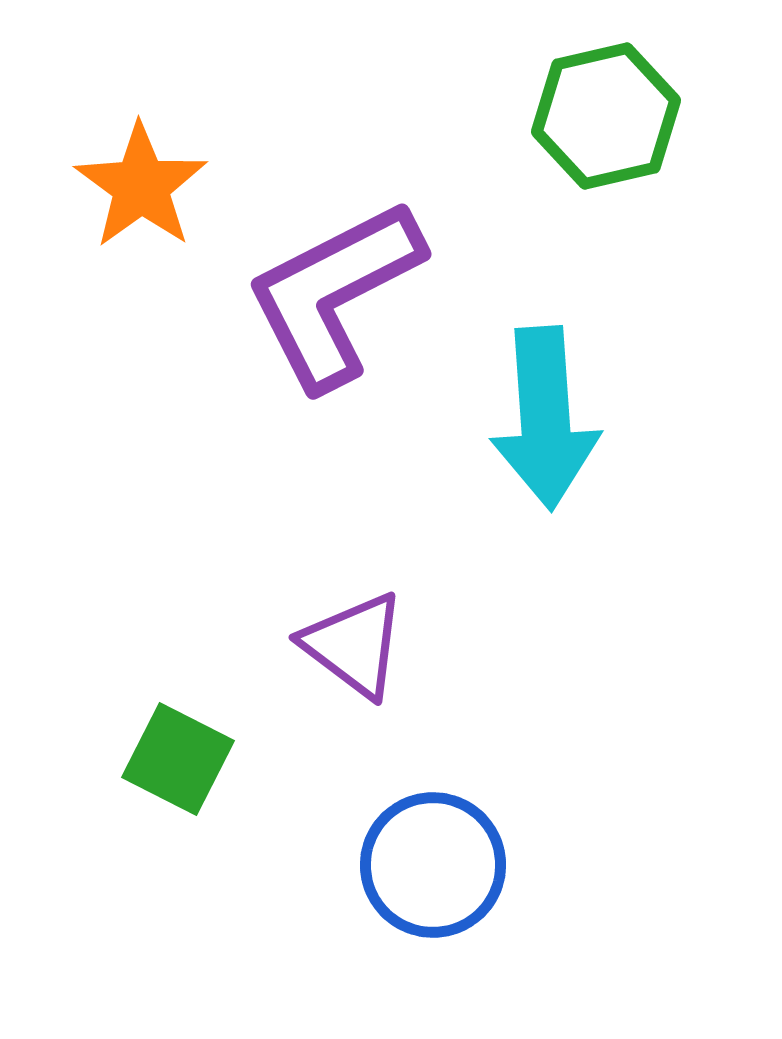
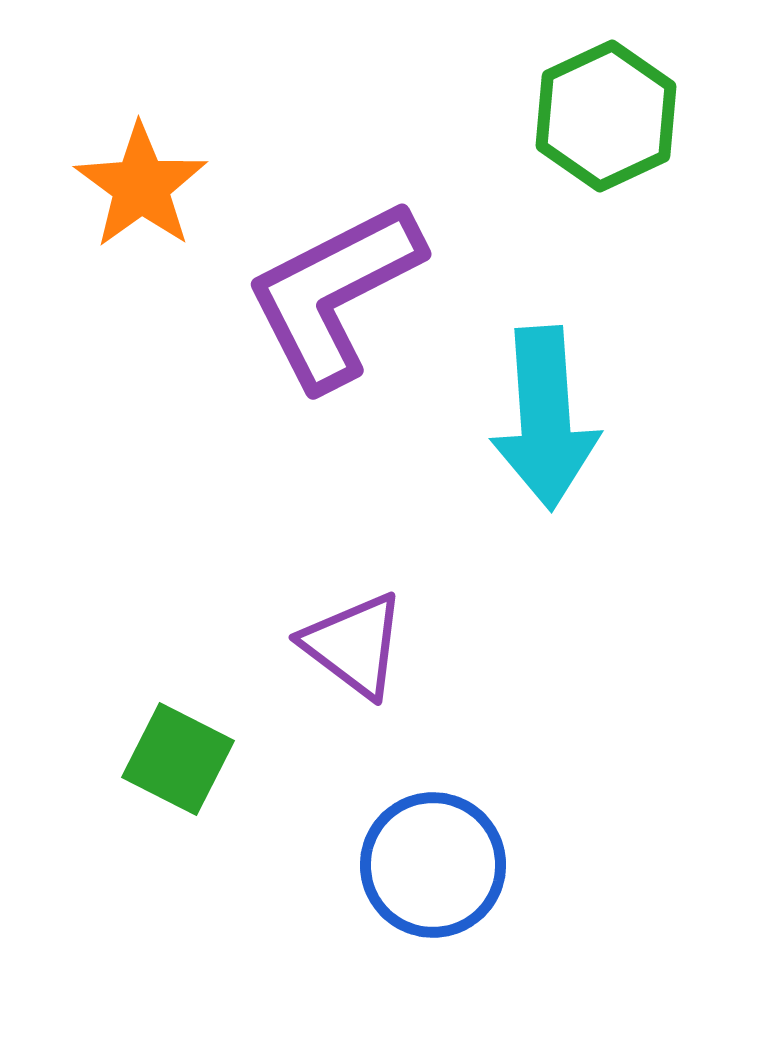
green hexagon: rotated 12 degrees counterclockwise
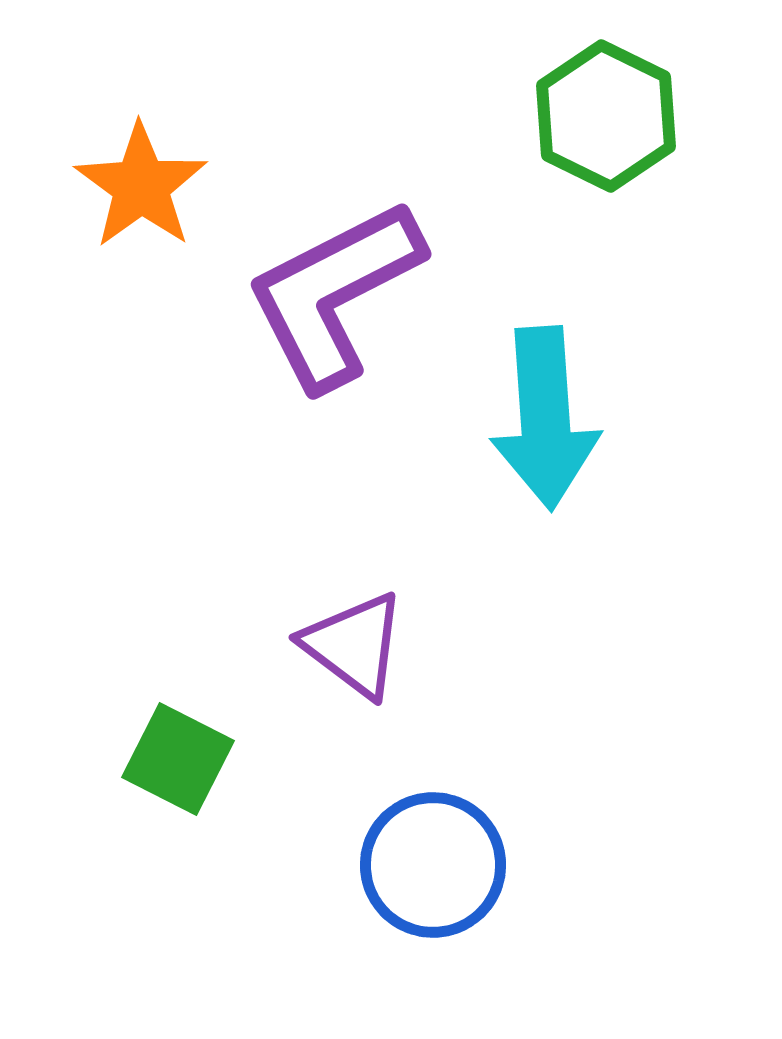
green hexagon: rotated 9 degrees counterclockwise
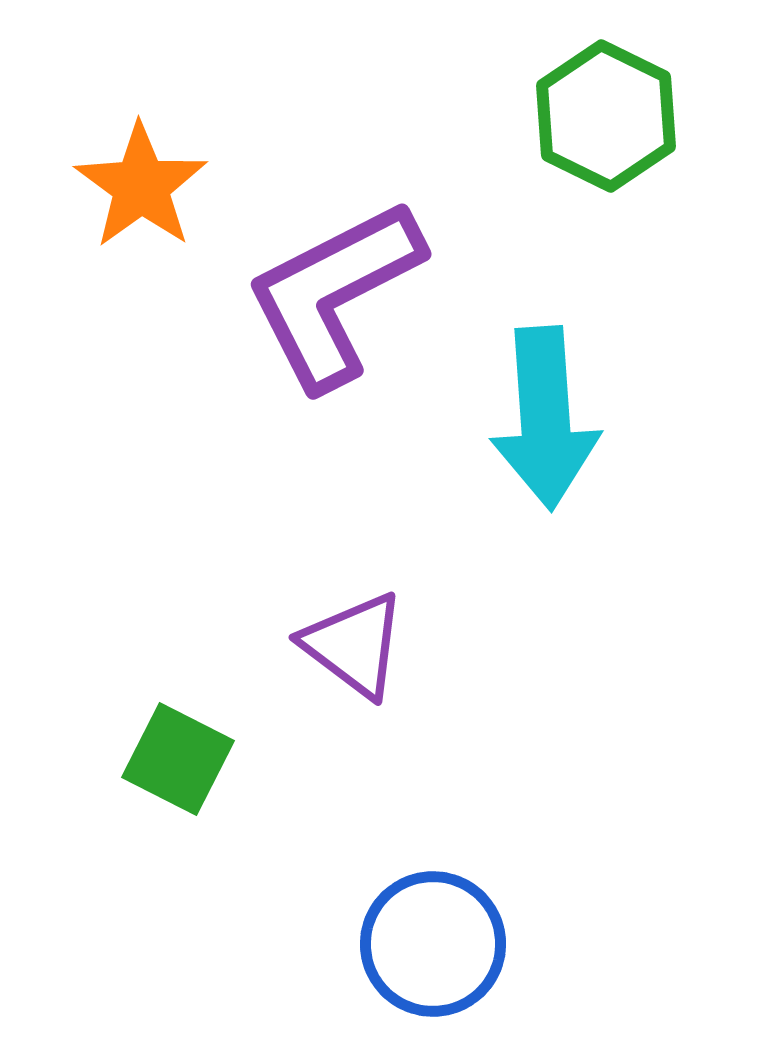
blue circle: moved 79 px down
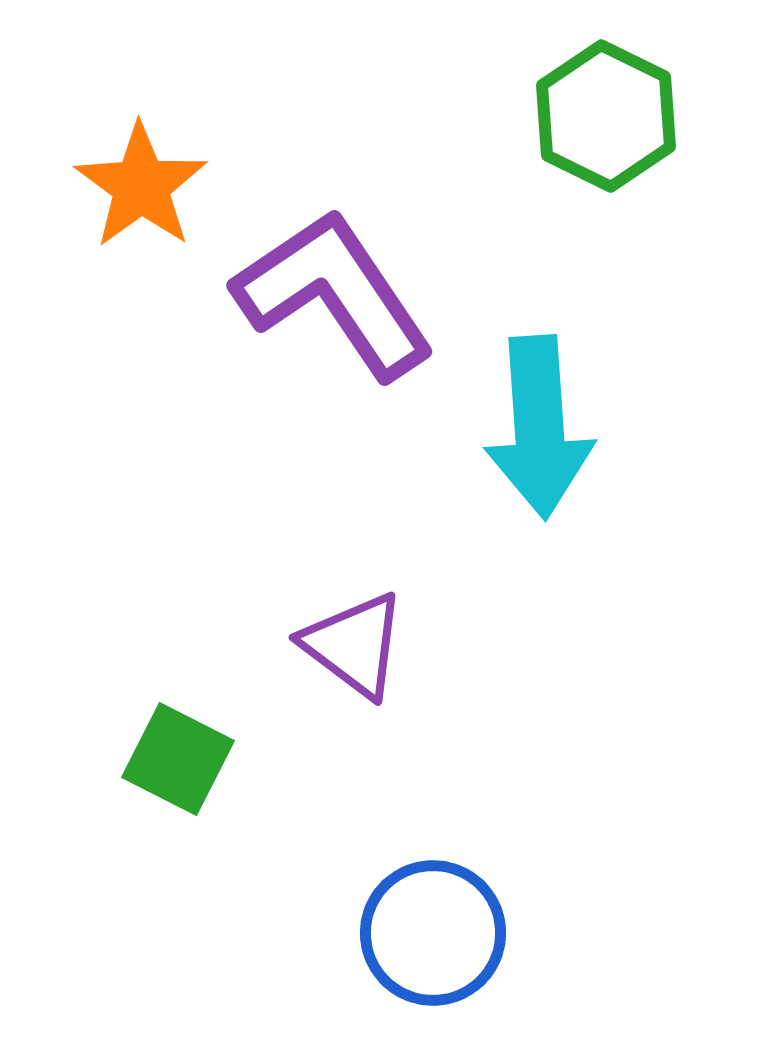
purple L-shape: rotated 83 degrees clockwise
cyan arrow: moved 6 px left, 9 px down
blue circle: moved 11 px up
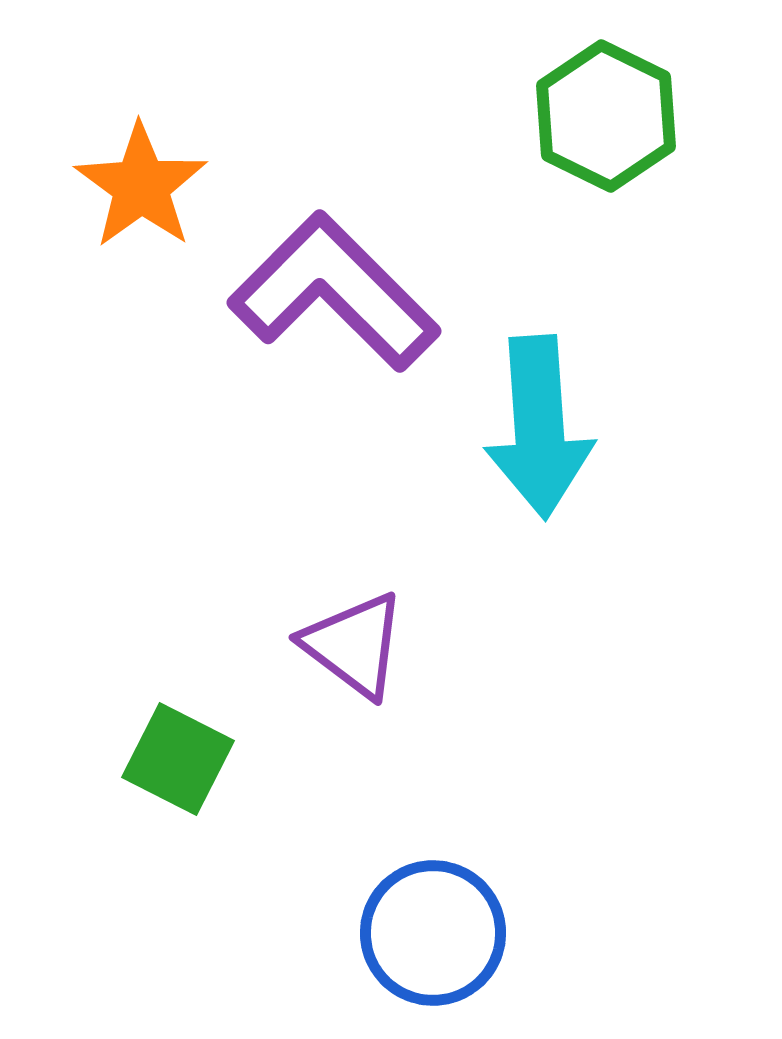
purple L-shape: moved 2 px up; rotated 11 degrees counterclockwise
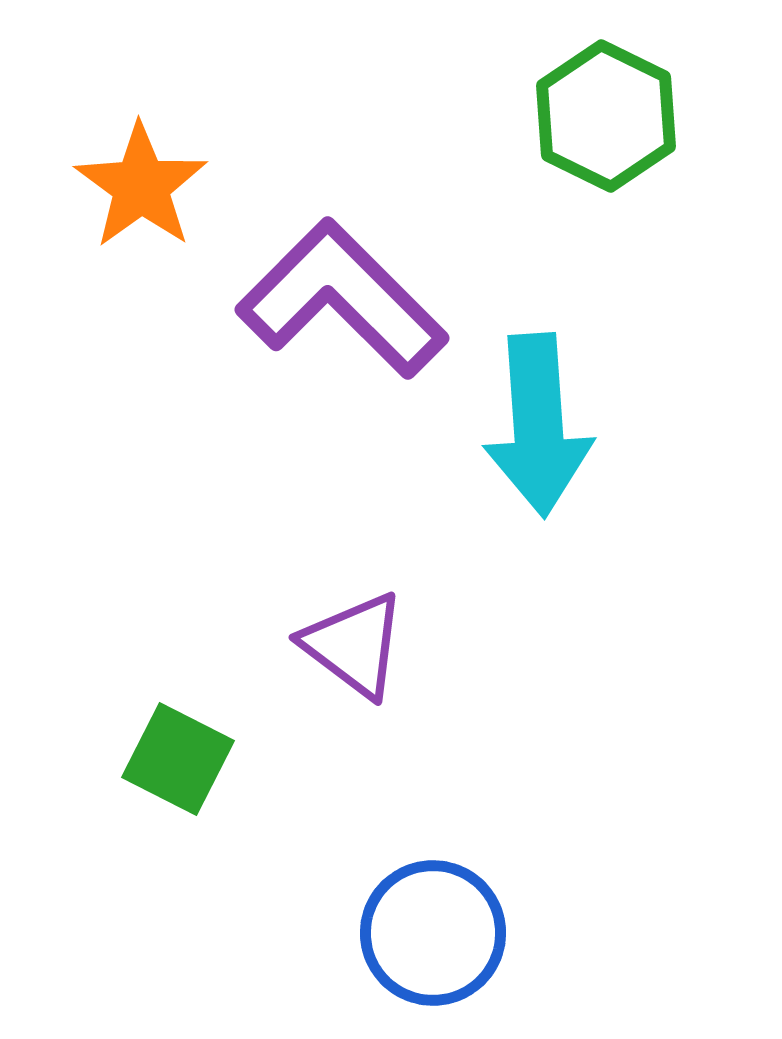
purple L-shape: moved 8 px right, 7 px down
cyan arrow: moved 1 px left, 2 px up
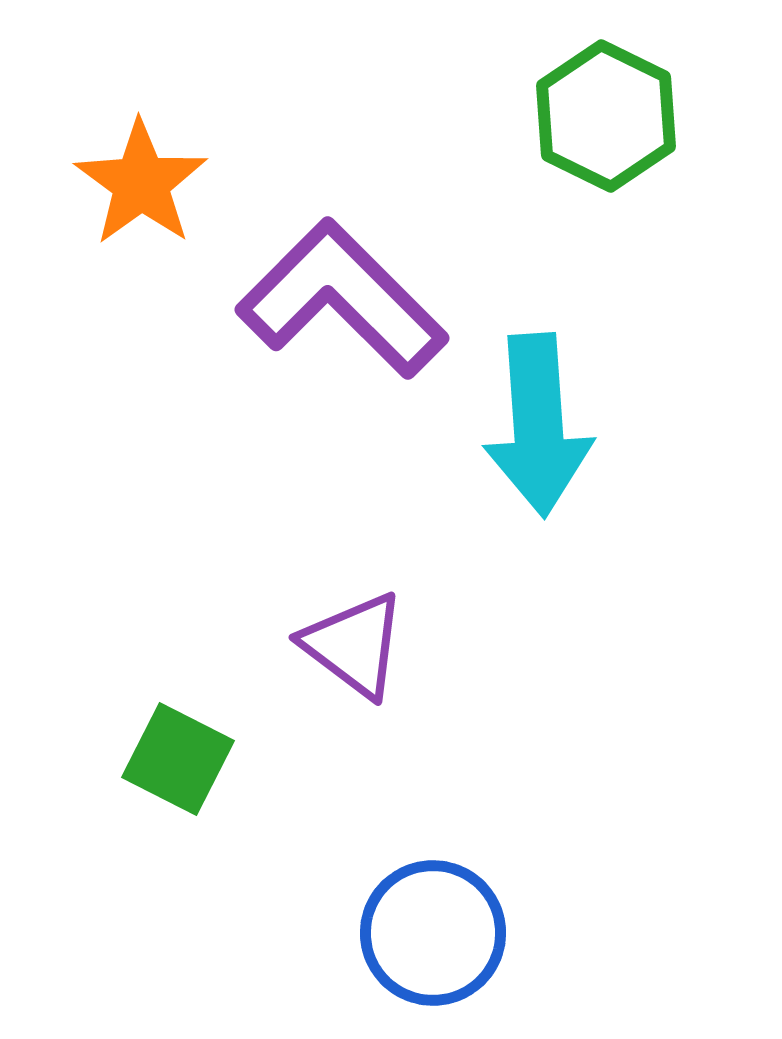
orange star: moved 3 px up
